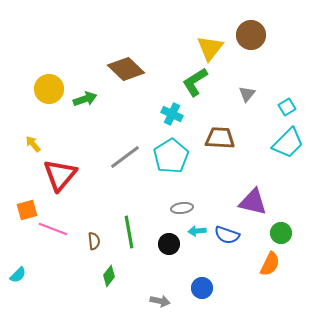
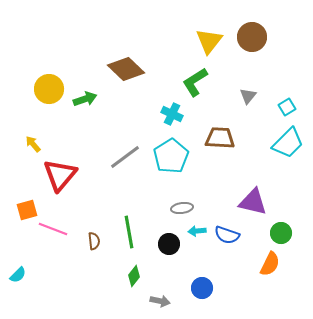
brown circle: moved 1 px right, 2 px down
yellow triangle: moved 1 px left, 7 px up
gray triangle: moved 1 px right, 2 px down
green diamond: moved 25 px right
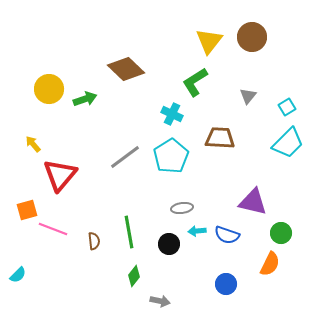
blue circle: moved 24 px right, 4 px up
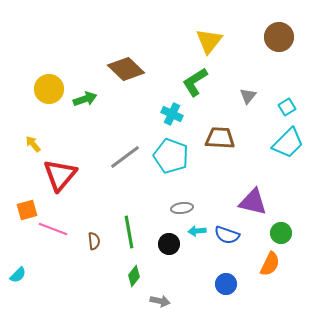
brown circle: moved 27 px right
cyan pentagon: rotated 20 degrees counterclockwise
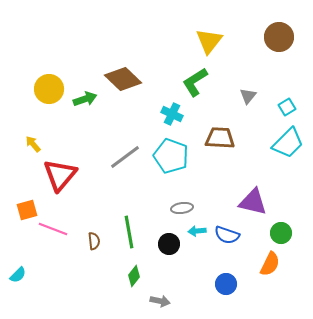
brown diamond: moved 3 px left, 10 px down
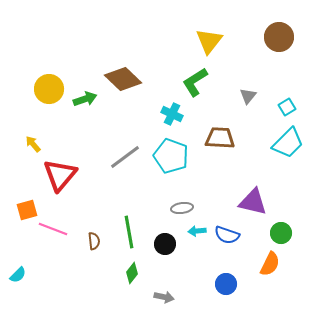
black circle: moved 4 px left
green diamond: moved 2 px left, 3 px up
gray arrow: moved 4 px right, 4 px up
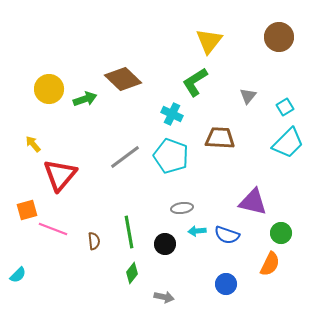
cyan square: moved 2 px left
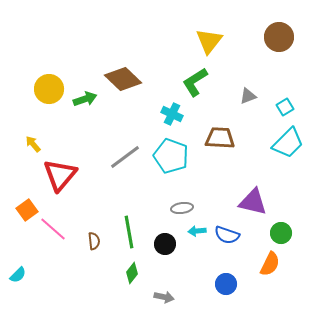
gray triangle: rotated 30 degrees clockwise
orange square: rotated 20 degrees counterclockwise
pink line: rotated 20 degrees clockwise
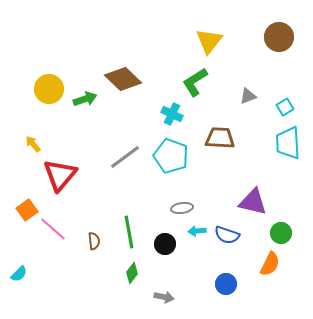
cyan trapezoid: rotated 132 degrees clockwise
cyan semicircle: moved 1 px right, 1 px up
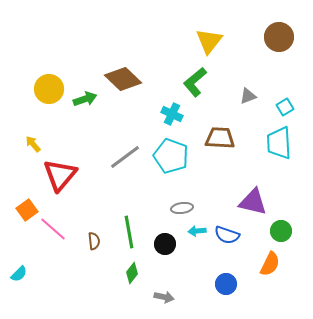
green L-shape: rotated 8 degrees counterclockwise
cyan trapezoid: moved 9 px left
green circle: moved 2 px up
